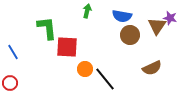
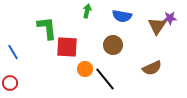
purple star: rotated 16 degrees counterclockwise
brown circle: moved 17 px left, 10 px down
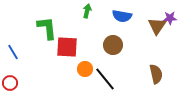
brown semicircle: moved 4 px right, 6 px down; rotated 78 degrees counterclockwise
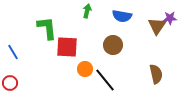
black line: moved 1 px down
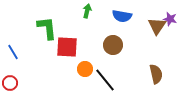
purple star: moved 1 px down; rotated 16 degrees clockwise
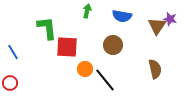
brown semicircle: moved 1 px left, 5 px up
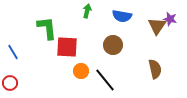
orange circle: moved 4 px left, 2 px down
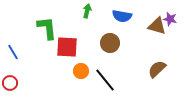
brown triangle: rotated 48 degrees counterclockwise
brown circle: moved 3 px left, 2 px up
brown semicircle: moved 2 px right; rotated 120 degrees counterclockwise
